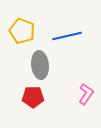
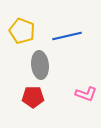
pink L-shape: rotated 75 degrees clockwise
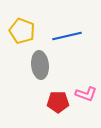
red pentagon: moved 25 px right, 5 px down
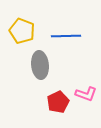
blue line: moved 1 px left; rotated 12 degrees clockwise
red pentagon: rotated 25 degrees counterclockwise
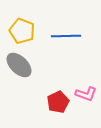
gray ellipse: moved 21 px left; rotated 40 degrees counterclockwise
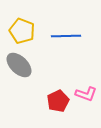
red pentagon: moved 1 px up
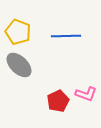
yellow pentagon: moved 4 px left, 1 px down
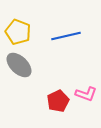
blue line: rotated 12 degrees counterclockwise
